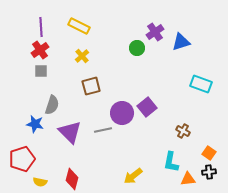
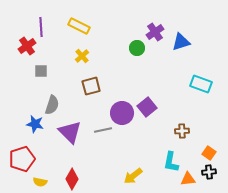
red cross: moved 13 px left, 4 px up
brown cross: moved 1 px left; rotated 32 degrees counterclockwise
red diamond: rotated 15 degrees clockwise
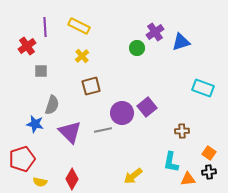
purple line: moved 4 px right
cyan rectangle: moved 2 px right, 4 px down
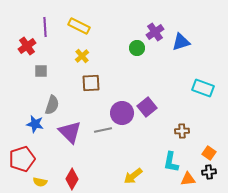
brown square: moved 3 px up; rotated 12 degrees clockwise
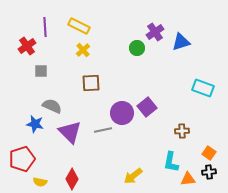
yellow cross: moved 1 px right, 6 px up
gray semicircle: moved 1 px down; rotated 84 degrees counterclockwise
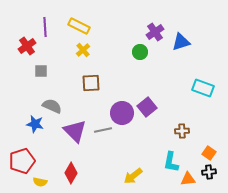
green circle: moved 3 px right, 4 px down
purple triangle: moved 5 px right, 1 px up
red pentagon: moved 2 px down
red diamond: moved 1 px left, 6 px up
